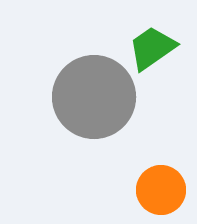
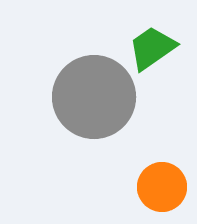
orange circle: moved 1 px right, 3 px up
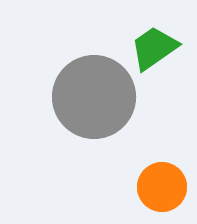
green trapezoid: moved 2 px right
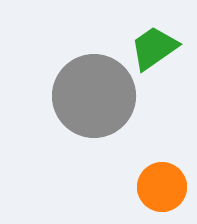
gray circle: moved 1 px up
